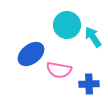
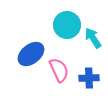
cyan arrow: moved 1 px down
pink semicircle: rotated 125 degrees counterclockwise
blue cross: moved 6 px up
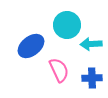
cyan arrow: moved 2 px left, 6 px down; rotated 60 degrees counterclockwise
blue ellipse: moved 8 px up
blue cross: moved 3 px right
